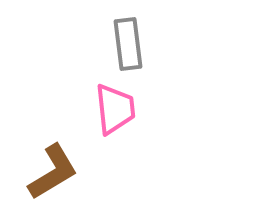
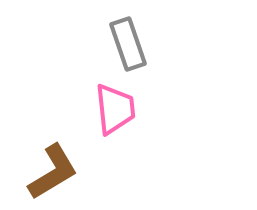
gray rectangle: rotated 12 degrees counterclockwise
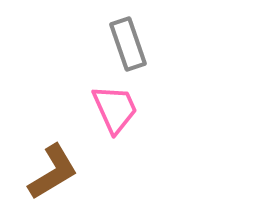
pink trapezoid: rotated 18 degrees counterclockwise
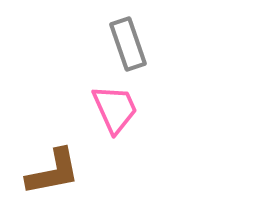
brown L-shape: rotated 20 degrees clockwise
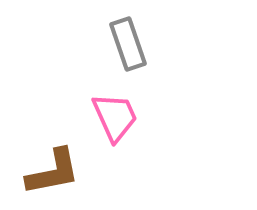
pink trapezoid: moved 8 px down
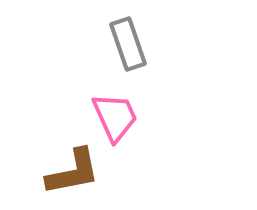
brown L-shape: moved 20 px right
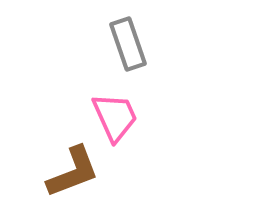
brown L-shape: rotated 10 degrees counterclockwise
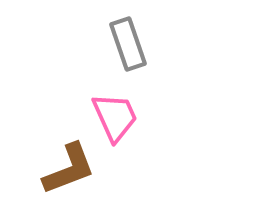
brown L-shape: moved 4 px left, 3 px up
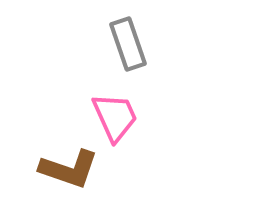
brown L-shape: rotated 40 degrees clockwise
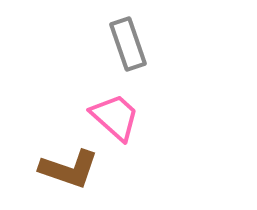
pink trapezoid: rotated 24 degrees counterclockwise
